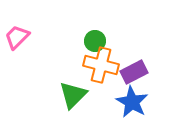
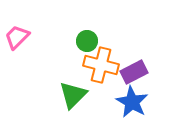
green circle: moved 8 px left
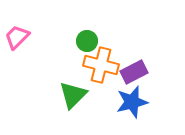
blue star: rotated 28 degrees clockwise
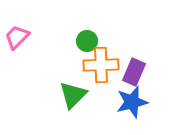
orange cross: rotated 16 degrees counterclockwise
purple rectangle: rotated 40 degrees counterclockwise
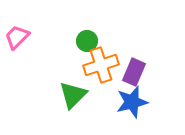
orange cross: rotated 16 degrees counterclockwise
